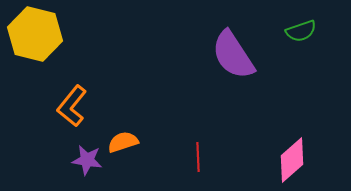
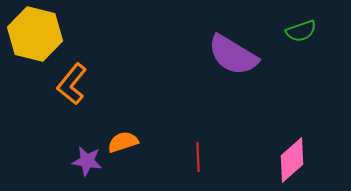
purple semicircle: rotated 26 degrees counterclockwise
orange L-shape: moved 22 px up
purple star: moved 1 px down
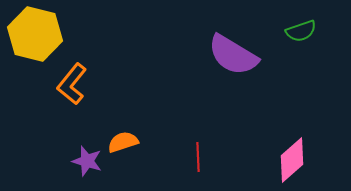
purple star: rotated 8 degrees clockwise
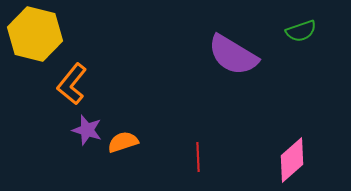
purple star: moved 31 px up
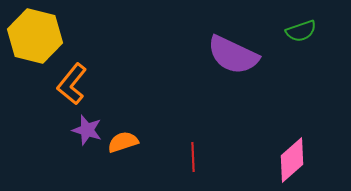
yellow hexagon: moved 2 px down
purple semicircle: rotated 6 degrees counterclockwise
red line: moved 5 px left
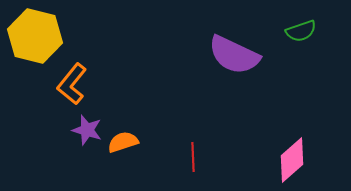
purple semicircle: moved 1 px right
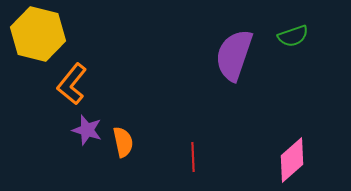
green semicircle: moved 8 px left, 5 px down
yellow hexagon: moved 3 px right, 2 px up
purple semicircle: rotated 84 degrees clockwise
orange semicircle: rotated 96 degrees clockwise
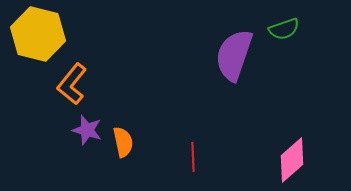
green semicircle: moved 9 px left, 7 px up
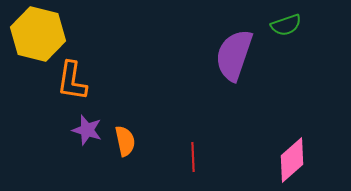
green semicircle: moved 2 px right, 4 px up
orange L-shape: moved 3 px up; rotated 30 degrees counterclockwise
orange semicircle: moved 2 px right, 1 px up
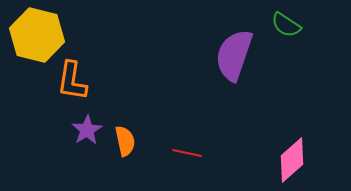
green semicircle: rotated 52 degrees clockwise
yellow hexagon: moved 1 px left, 1 px down
purple star: rotated 24 degrees clockwise
red line: moved 6 px left, 4 px up; rotated 76 degrees counterclockwise
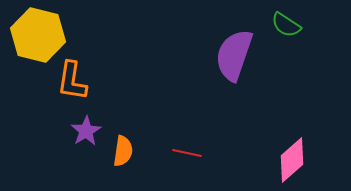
yellow hexagon: moved 1 px right
purple star: moved 1 px left, 1 px down
orange semicircle: moved 2 px left, 10 px down; rotated 20 degrees clockwise
